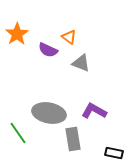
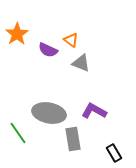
orange triangle: moved 2 px right, 3 px down
black rectangle: rotated 48 degrees clockwise
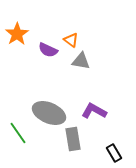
gray triangle: moved 2 px up; rotated 12 degrees counterclockwise
gray ellipse: rotated 12 degrees clockwise
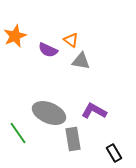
orange star: moved 2 px left, 2 px down; rotated 10 degrees clockwise
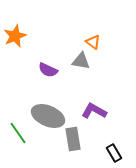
orange triangle: moved 22 px right, 2 px down
purple semicircle: moved 20 px down
gray ellipse: moved 1 px left, 3 px down
